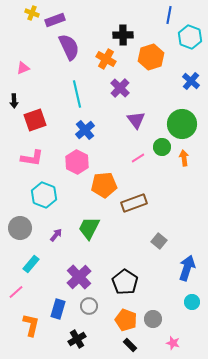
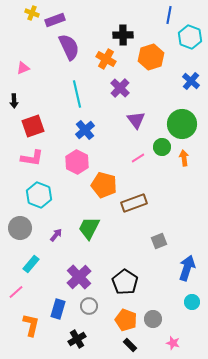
red square at (35, 120): moved 2 px left, 6 px down
orange pentagon at (104, 185): rotated 20 degrees clockwise
cyan hexagon at (44, 195): moved 5 px left
gray square at (159, 241): rotated 28 degrees clockwise
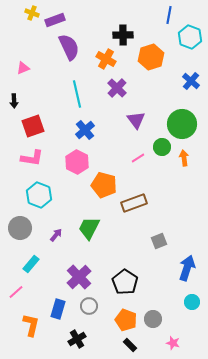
purple cross at (120, 88): moved 3 px left
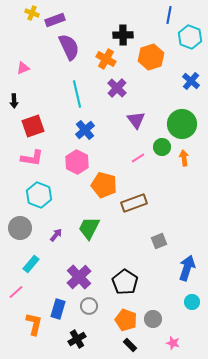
orange L-shape at (31, 325): moved 3 px right, 1 px up
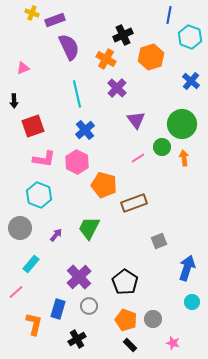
black cross at (123, 35): rotated 24 degrees counterclockwise
pink L-shape at (32, 158): moved 12 px right, 1 px down
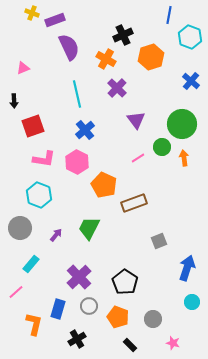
orange pentagon at (104, 185): rotated 10 degrees clockwise
orange pentagon at (126, 320): moved 8 px left, 3 px up
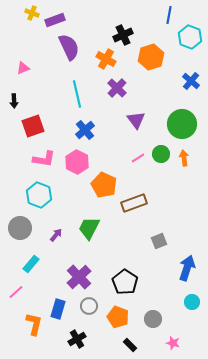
green circle at (162, 147): moved 1 px left, 7 px down
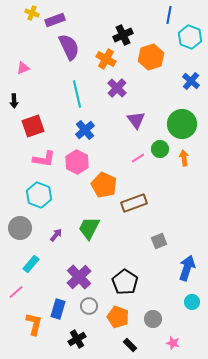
green circle at (161, 154): moved 1 px left, 5 px up
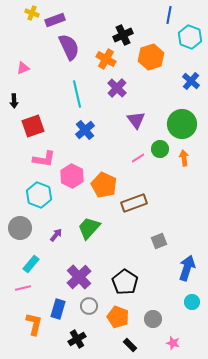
pink hexagon at (77, 162): moved 5 px left, 14 px down
green trapezoid at (89, 228): rotated 15 degrees clockwise
pink line at (16, 292): moved 7 px right, 4 px up; rotated 28 degrees clockwise
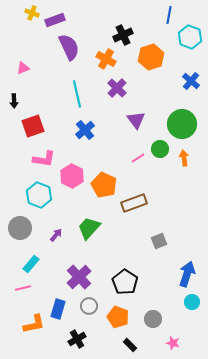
blue arrow at (187, 268): moved 6 px down
orange L-shape at (34, 324): rotated 65 degrees clockwise
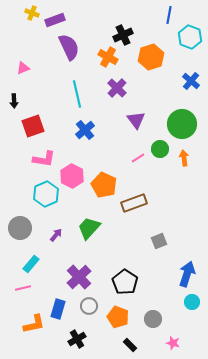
orange cross at (106, 59): moved 2 px right, 2 px up
cyan hexagon at (39, 195): moved 7 px right, 1 px up; rotated 15 degrees clockwise
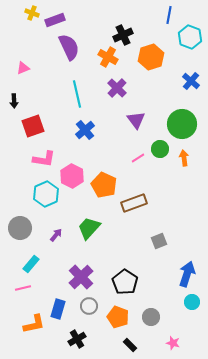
purple cross at (79, 277): moved 2 px right
gray circle at (153, 319): moved 2 px left, 2 px up
